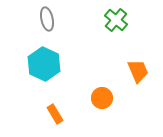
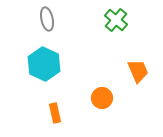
orange rectangle: moved 1 px up; rotated 18 degrees clockwise
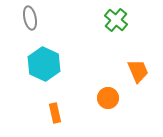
gray ellipse: moved 17 px left, 1 px up
orange circle: moved 6 px right
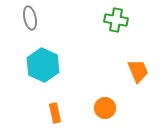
green cross: rotated 30 degrees counterclockwise
cyan hexagon: moved 1 px left, 1 px down
orange circle: moved 3 px left, 10 px down
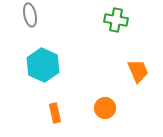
gray ellipse: moved 3 px up
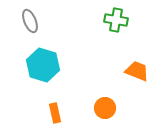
gray ellipse: moved 6 px down; rotated 10 degrees counterclockwise
cyan hexagon: rotated 8 degrees counterclockwise
orange trapezoid: moved 1 px left; rotated 45 degrees counterclockwise
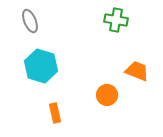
cyan hexagon: moved 2 px left, 1 px down
orange circle: moved 2 px right, 13 px up
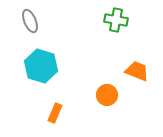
orange rectangle: rotated 36 degrees clockwise
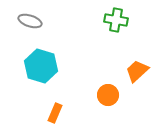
gray ellipse: rotated 50 degrees counterclockwise
orange trapezoid: rotated 65 degrees counterclockwise
orange circle: moved 1 px right
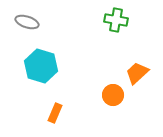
gray ellipse: moved 3 px left, 1 px down
orange trapezoid: moved 2 px down
orange circle: moved 5 px right
